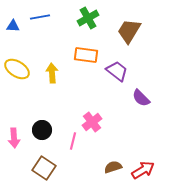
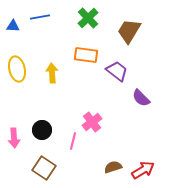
green cross: rotated 15 degrees counterclockwise
yellow ellipse: rotated 45 degrees clockwise
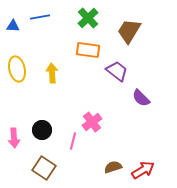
orange rectangle: moved 2 px right, 5 px up
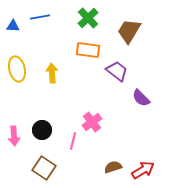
pink arrow: moved 2 px up
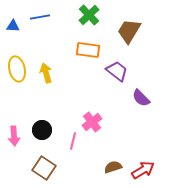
green cross: moved 1 px right, 3 px up
yellow arrow: moved 6 px left; rotated 12 degrees counterclockwise
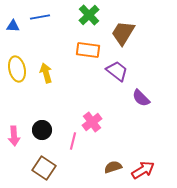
brown trapezoid: moved 6 px left, 2 px down
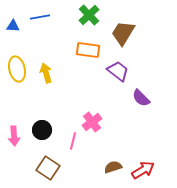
purple trapezoid: moved 1 px right
brown square: moved 4 px right
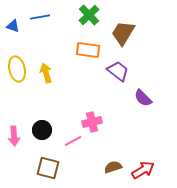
blue triangle: rotated 16 degrees clockwise
purple semicircle: moved 2 px right
pink cross: rotated 24 degrees clockwise
pink line: rotated 48 degrees clockwise
brown square: rotated 20 degrees counterclockwise
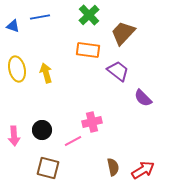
brown trapezoid: rotated 12 degrees clockwise
brown semicircle: rotated 96 degrees clockwise
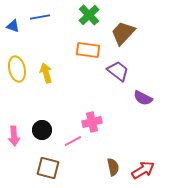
purple semicircle: rotated 18 degrees counterclockwise
